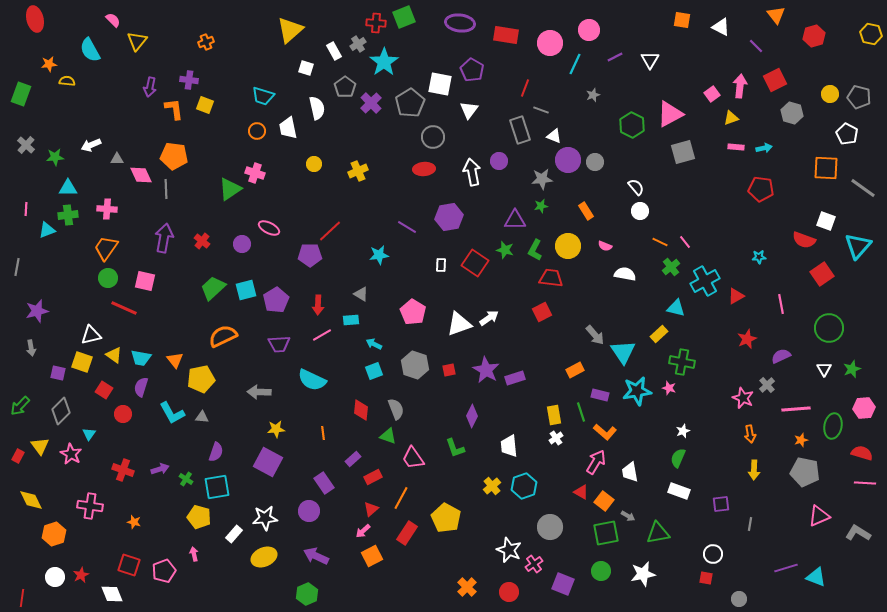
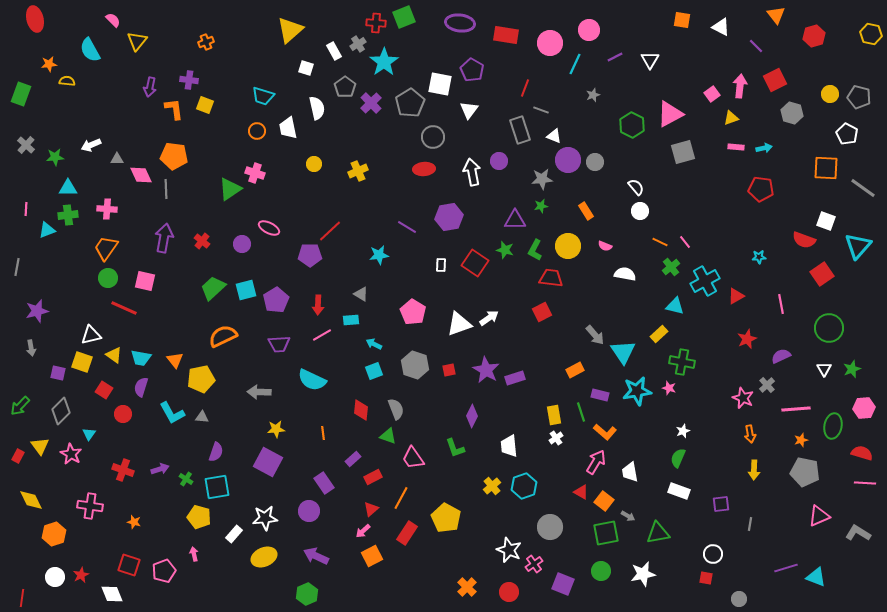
cyan triangle at (676, 308): moved 1 px left, 2 px up
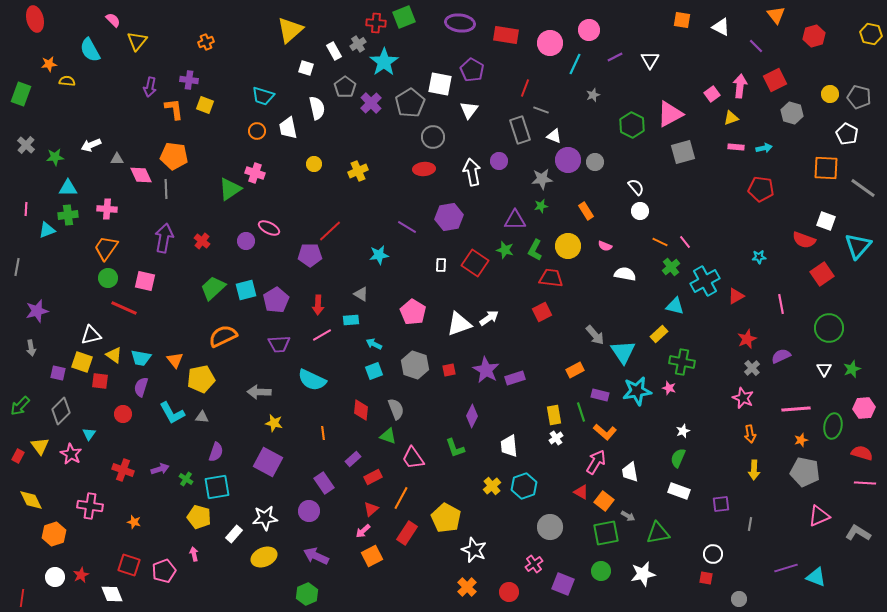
purple circle at (242, 244): moved 4 px right, 3 px up
gray cross at (767, 385): moved 15 px left, 17 px up
red square at (104, 390): moved 4 px left, 9 px up; rotated 24 degrees counterclockwise
yellow star at (276, 429): moved 2 px left, 6 px up; rotated 18 degrees clockwise
white star at (509, 550): moved 35 px left
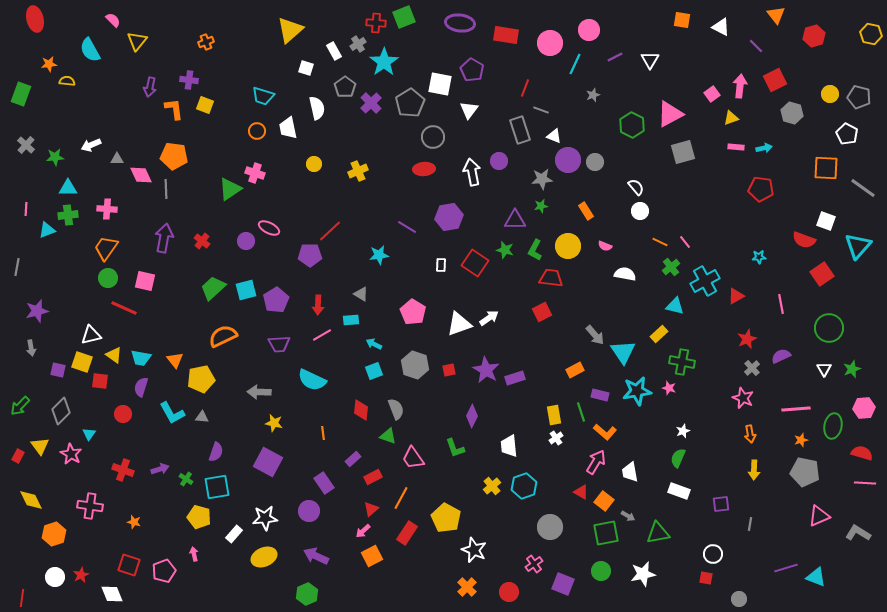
purple square at (58, 373): moved 3 px up
